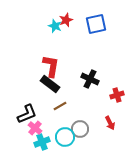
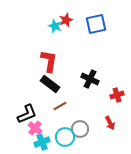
red L-shape: moved 2 px left, 5 px up
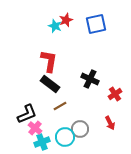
red cross: moved 2 px left, 1 px up; rotated 16 degrees counterclockwise
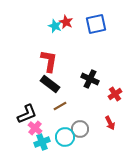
red star: moved 2 px down; rotated 24 degrees counterclockwise
